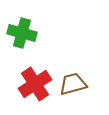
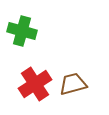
green cross: moved 2 px up
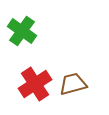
green cross: rotated 20 degrees clockwise
